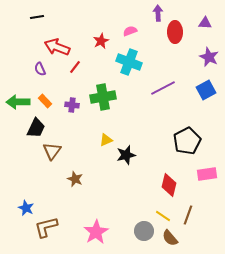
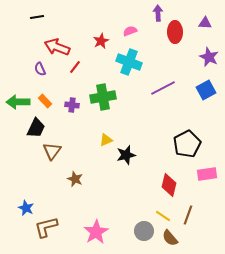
black pentagon: moved 3 px down
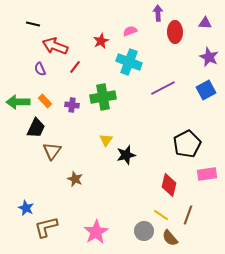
black line: moved 4 px left, 7 px down; rotated 24 degrees clockwise
red arrow: moved 2 px left, 1 px up
yellow triangle: rotated 32 degrees counterclockwise
yellow line: moved 2 px left, 1 px up
